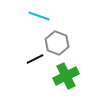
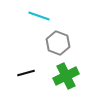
gray hexagon: moved 1 px right
black line: moved 9 px left, 14 px down; rotated 12 degrees clockwise
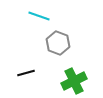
green cross: moved 8 px right, 5 px down
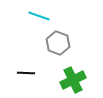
black line: rotated 18 degrees clockwise
green cross: moved 1 px left, 1 px up
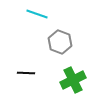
cyan line: moved 2 px left, 2 px up
gray hexagon: moved 2 px right, 1 px up
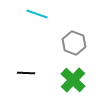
gray hexagon: moved 14 px right, 1 px down
green cross: rotated 20 degrees counterclockwise
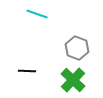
gray hexagon: moved 3 px right, 5 px down
black line: moved 1 px right, 2 px up
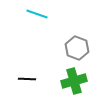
black line: moved 8 px down
green cross: moved 1 px right, 1 px down; rotated 30 degrees clockwise
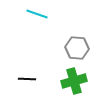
gray hexagon: rotated 15 degrees counterclockwise
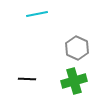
cyan line: rotated 30 degrees counterclockwise
gray hexagon: rotated 20 degrees clockwise
